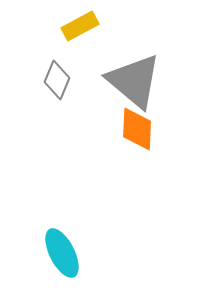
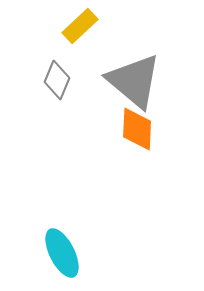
yellow rectangle: rotated 15 degrees counterclockwise
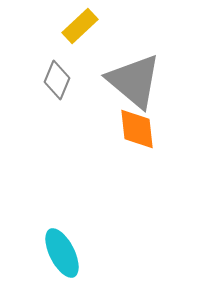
orange diamond: rotated 9 degrees counterclockwise
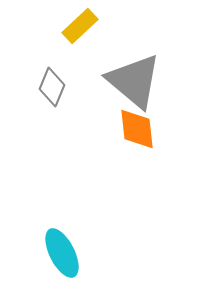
gray diamond: moved 5 px left, 7 px down
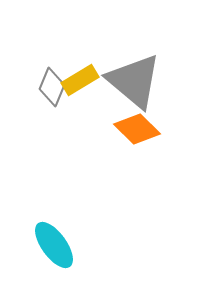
yellow rectangle: moved 54 px down; rotated 12 degrees clockwise
orange diamond: rotated 39 degrees counterclockwise
cyan ellipse: moved 8 px left, 8 px up; rotated 9 degrees counterclockwise
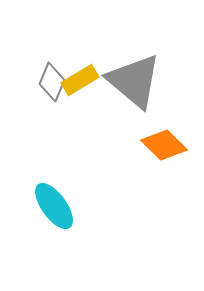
gray diamond: moved 5 px up
orange diamond: moved 27 px right, 16 px down
cyan ellipse: moved 39 px up
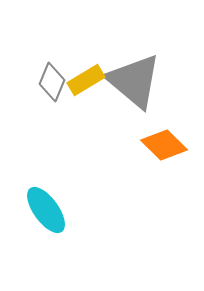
yellow rectangle: moved 6 px right
cyan ellipse: moved 8 px left, 4 px down
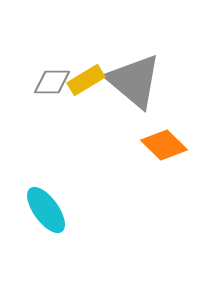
gray diamond: rotated 69 degrees clockwise
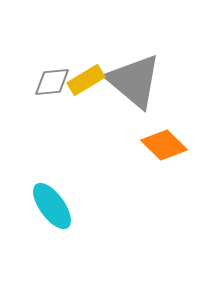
gray diamond: rotated 6 degrees counterclockwise
cyan ellipse: moved 6 px right, 4 px up
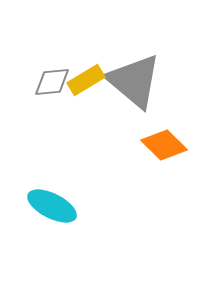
cyan ellipse: rotated 27 degrees counterclockwise
